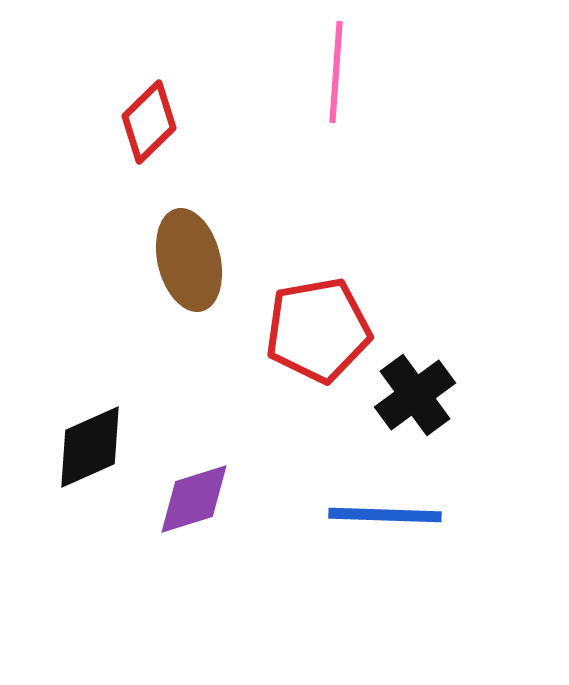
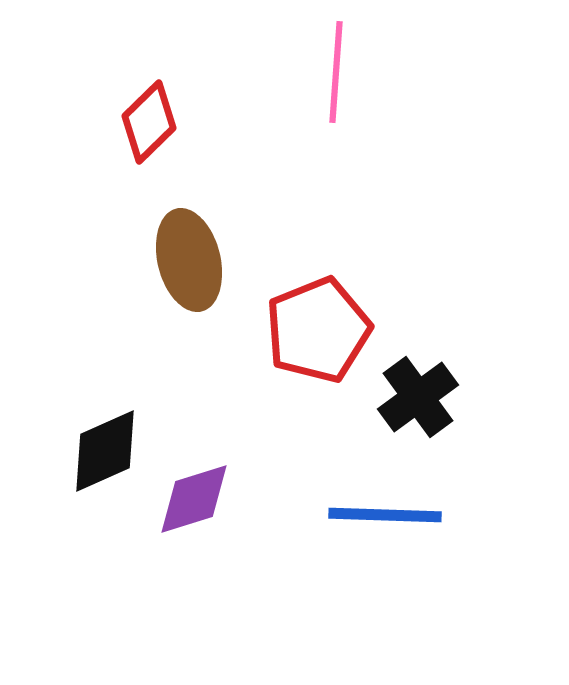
red pentagon: rotated 12 degrees counterclockwise
black cross: moved 3 px right, 2 px down
black diamond: moved 15 px right, 4 px down
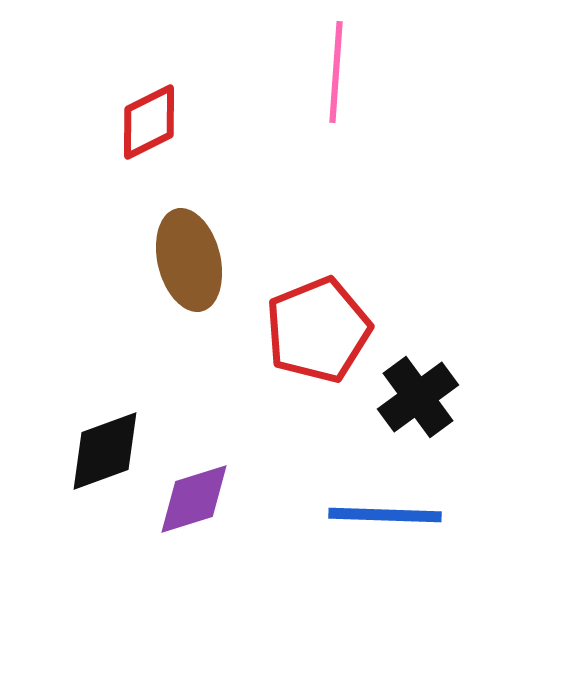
red diamond: rotated 18 degrees clockwise
black diamond: rotated 4 degrees clockwise
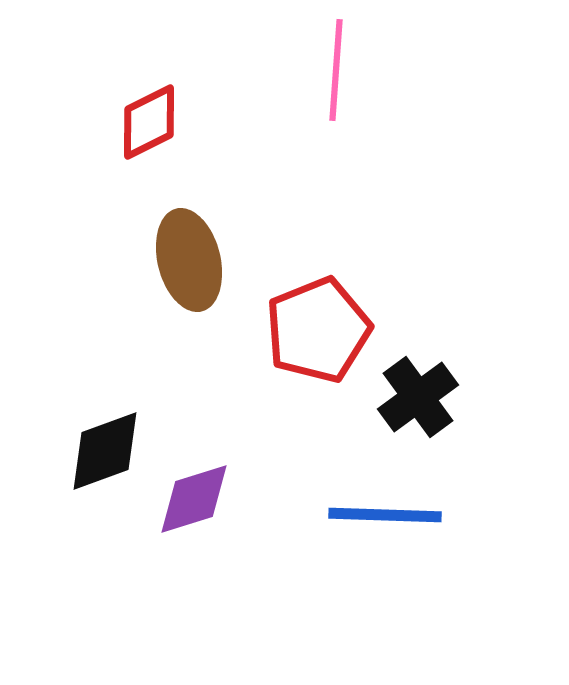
pink line: moved 2 px up
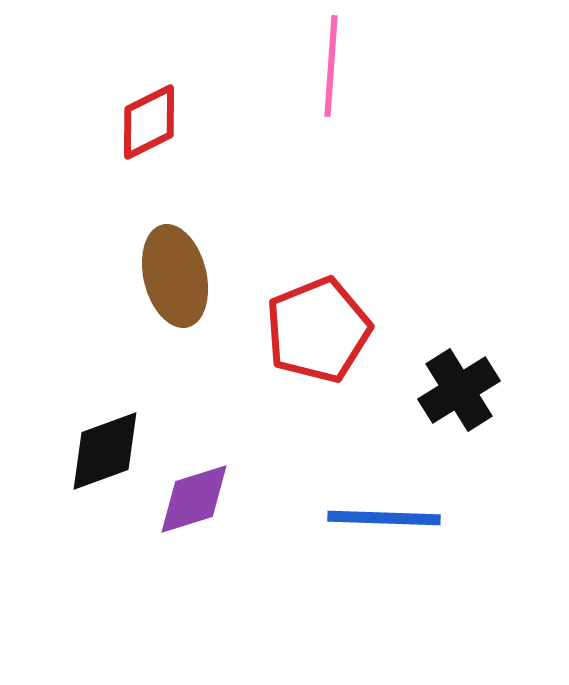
pink line: moved 5 px left, 4 px up
brown ellipse: moved 14 px left, 16 px down
black cross: moved 41 px right, 7 px up; rotated 4 degrees clockwise
blue line: moved 1 px left, 3 px down
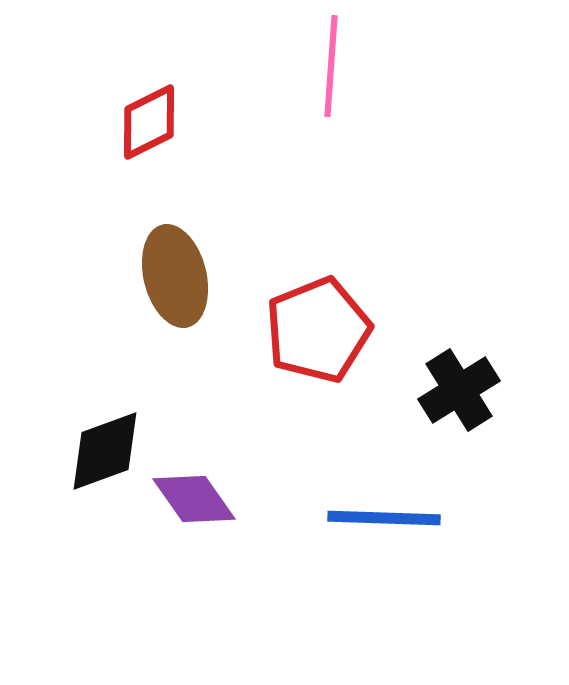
purple diamond: rotated 72 degrees clockwise
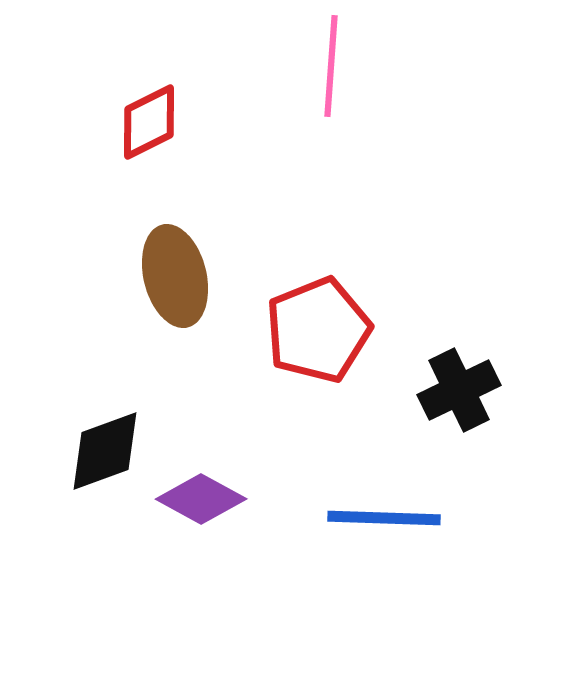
black cross: rotated 6 degrees clockwise
purple diamond: moved 7 px right; rotated 26 degrees counterclockwise
